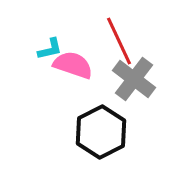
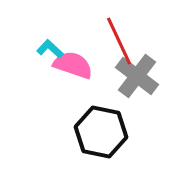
cyan L-shape: rotated 124 degrees counterclockwise
gray cross: moved 3 px right, 3 px up
black hexagon: rotated 21 degrees counterclockwise
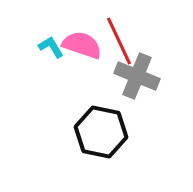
cyan L-shape: moved 1 px right, 2 px up; rotated 16 degrees clockwise
pink semicircle: moved 9 px right, 20 px up
gray cross: rotated 15 degrees counterclockwise
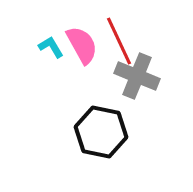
pink semicircle: rotated 42 degrees clockwise
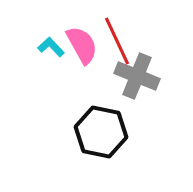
red line: moved 2 px left
cyan L-shape: rotated 12 degrees counterclockwise
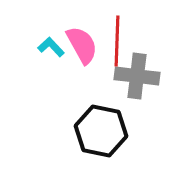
red line: rotated 27 degrees clockwise
gray cross: rotated 15 degrees counterclockwise
black hexagon: moved 1 px up
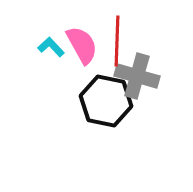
gray cross: rotated 9 degrees clockwise
black hexagon: moved 5 px right, 30 px up
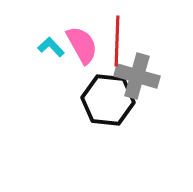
black hexagon: moved 2 px right, 1 px up; rotated 6 degrees counterclockwise
